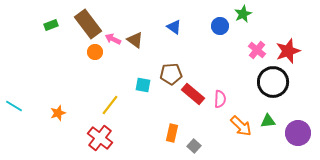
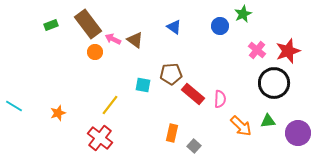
black circle: moved 1 px right, 1 px down
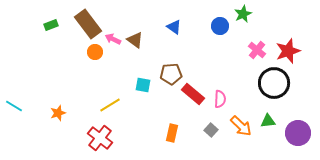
yellow line: rotated 20 degrees clockwise
gray square: moved 17 px right, 16 px up
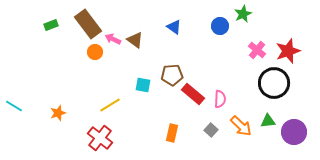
brown pentagon: moved 1 px right, 1 px down
purple circle: moved 4 px left, 1 px up
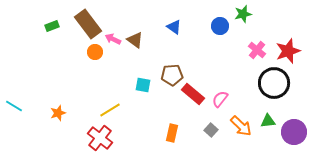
green star: rotated 12 degrees clockwise
green rectangle: moved 1 px right, 1 px down
pink semicircle: rotated 144 degrees counterclockwise
yellow line: moved 5 px down
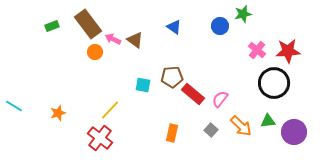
red star: rotated 15 degrees clockwise
brown pentagon: moved 2 px down
yellow line: rotated 15 degrees counterclockwise
